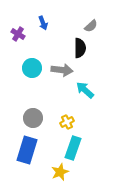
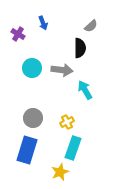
cyan arrow: rotated 18 degrees clockwise
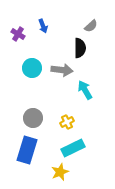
blue arrow: moved 3 px down
cyan rectangle: rotated 45 degrees clockwise
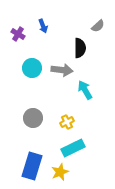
gray semicircle: moved 7 px right
blue rectangle: moved 5 px right, 16 px down
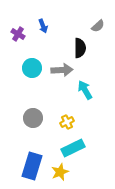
gray arrow: rotated 10 degrees counterclockwise
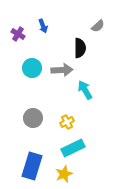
yellow star: moved 4 px right, 2 px down
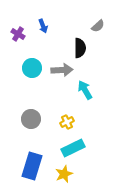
gray circle: moved 2 px left, 1 px down
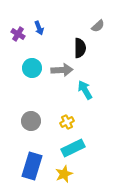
blue arrow: moved 4 px left, 2 px down
gray circle: moved 2 px down
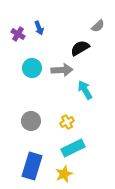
black semicircle: rotated 120 degrees counterclockwise
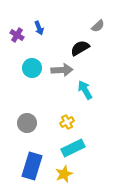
purple cross: moved 1 px left, 1 px down
gray circle: moved 4 px left, 2 px down
